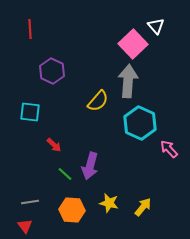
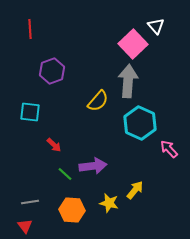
purple hexagon: rotated 15 degrees clockwise
purple arrow: moved 3 px right; rotated 112 degrees counterclockwise
yellow arrow: moved 8 px left, 17 px up
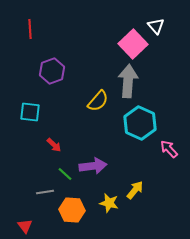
gray line: moved 15 px right, 10 px up
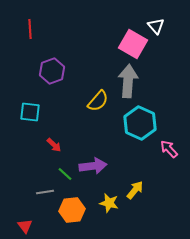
pink square: rotated 16 degrees counterclockwise
orange hexagon: rotated 10 degrees counterclockwise
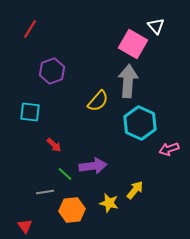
red line: rotated 36 degrees clockwise
pink arrow: rotated 66 degrees counterclockwise
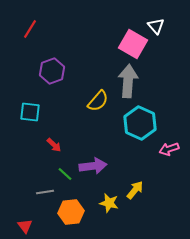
orange hexagon: moved 1 px left, 2 px down
